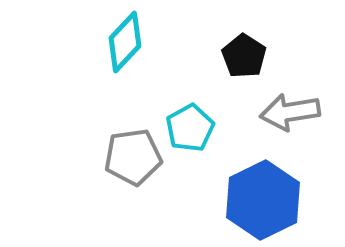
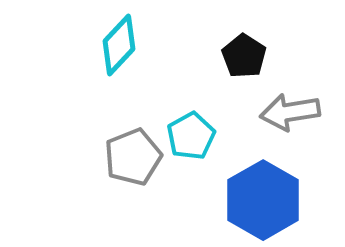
cyan diamond: moved 6 px left, 3 px down
cyan pentagon: moved 1 px right, 8 px down
gray pentagon: rotated 14 degrees counterclockwise
blue hexagon: rotated 4 degrees counterclockwise
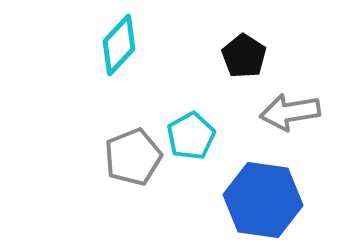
blue hexagon: rotated 22 degrees counterclockwise
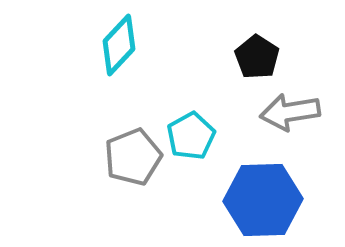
black pentagon: moved 13 px right, 1 px down
blue hexagon: rotated 10 degrees counterclockwise
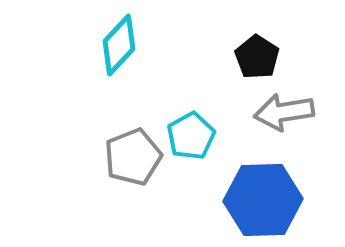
gray arrow: moved 6 px left
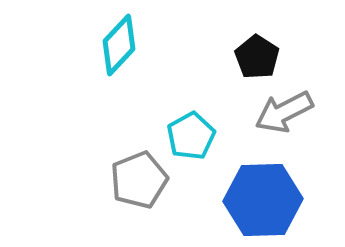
gray arrow: rotated 18 degrees counterclockwise
gray pentagon: moved 6 px right, 23 px down
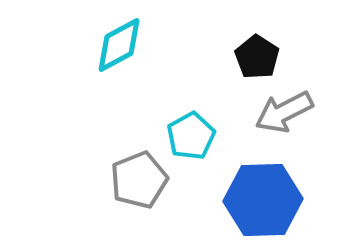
cyan diamond: rotated 18 degrees clockwise
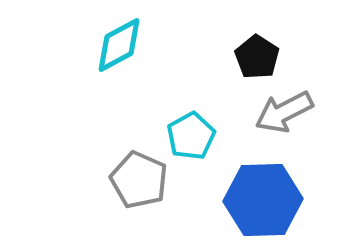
gray pentagon: rotated 26 degrees counterclockwise
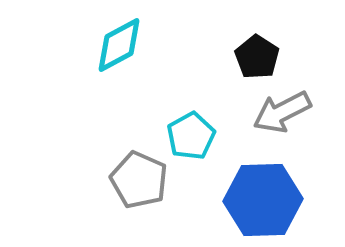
gray arrow: moved 2 px left
